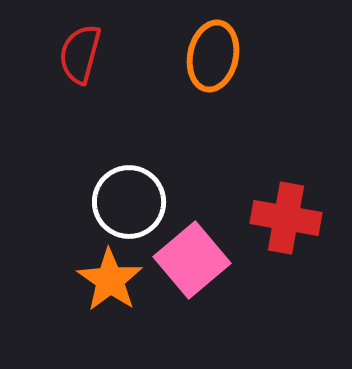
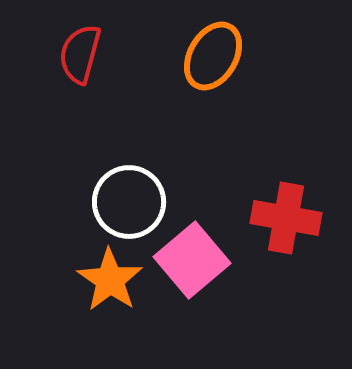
orange ellipse: rotated 18 degrees clockwise
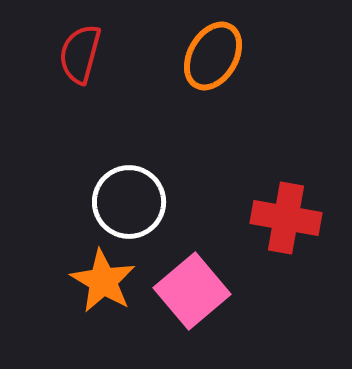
pink square: moved 31 px down
orange star: moved 7 px left, 1 px down; rotated 4 degrees counterclockwise
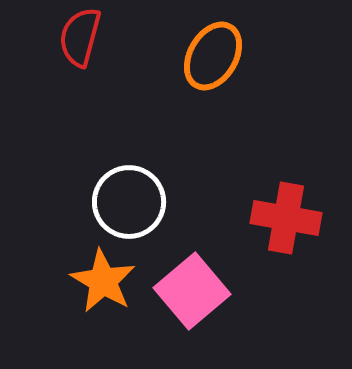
red semicircle: moved 17 px up
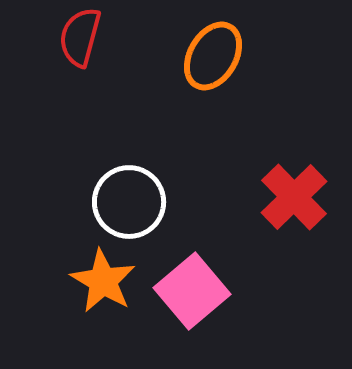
red cross: moved 8 px right, 21 px up; rotated 36 degrees clockwise
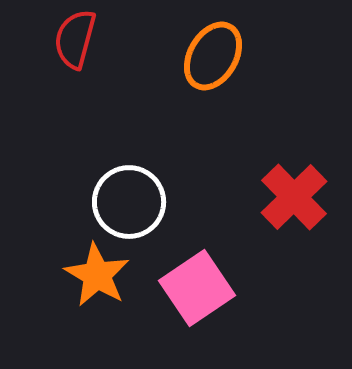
red semicircle: moved 5 px left, 2 px down
orange star: moved 6 px left, 6 px up
pink square: moved 5 px right, 3 px up; rotated 6 degrees clockwise
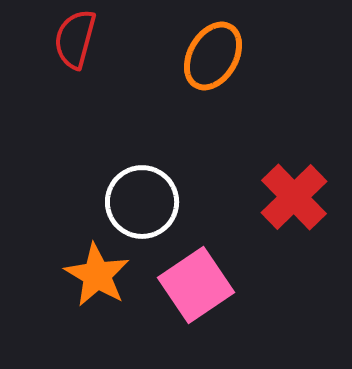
white circle: moved 13 px right
pink square: moved 1 px left, 3 px up
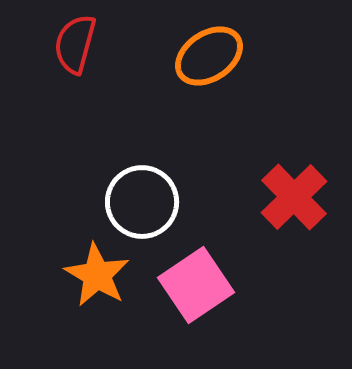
red semicircle: moved 5 px down
orange ellipse: moved 4 px left; rotated 26 degrees clockwise
